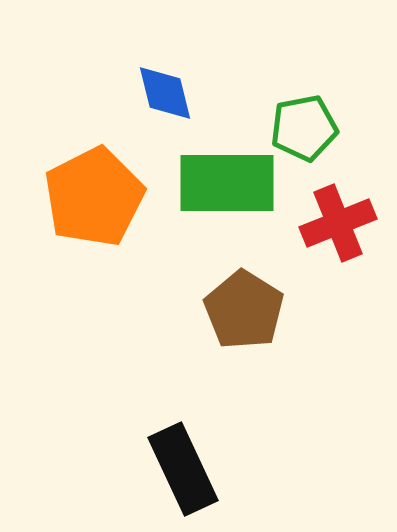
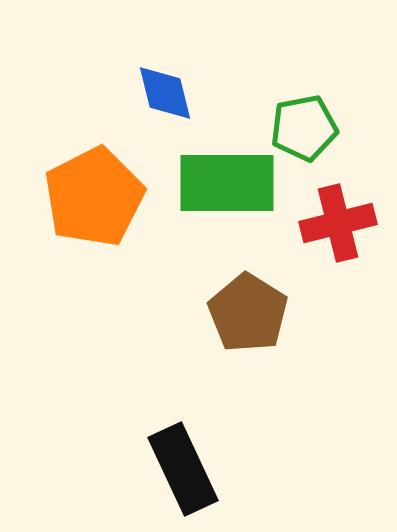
red cross: rotated 8 degrees clockwise
brown pentagon: moved 4 px right, 3 px down
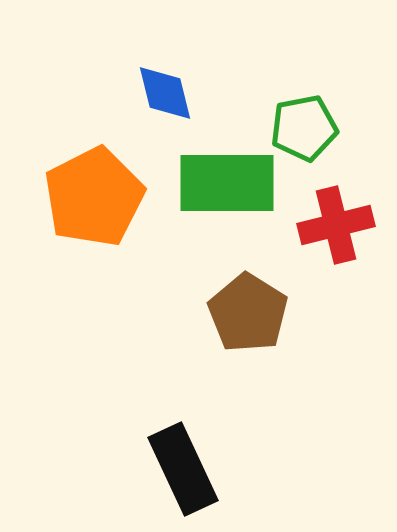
red cross: moved 2 px left, 2 px down
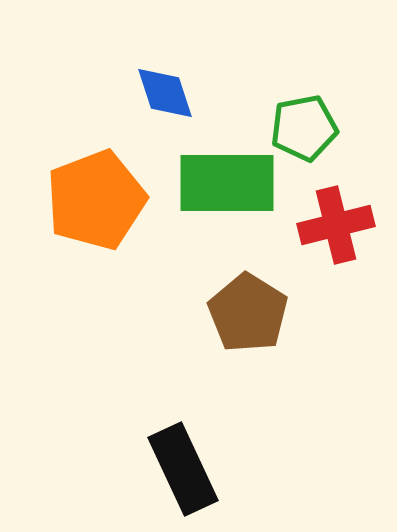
blue diamond: rotated 4 degrees counterclockwise
orange pentagon: moved 2 px right, 3 px down; rotated 6 degrees clockwise
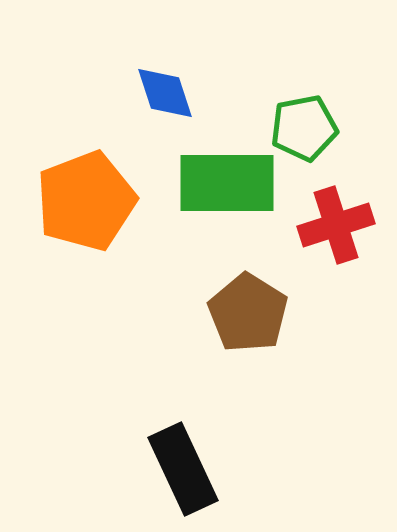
orange pentagon: moved 10 px left, 1 px down
red cross: rotated 4 degrees counterclockwise
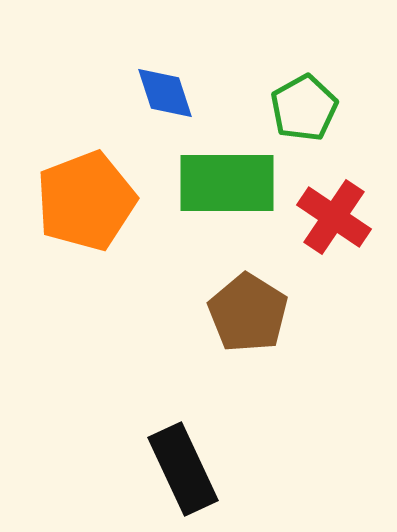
green pentagon: moved 20 px up; rotated 18 degrees counterclockwise
red cross: moved 2 px left, 8 px up; rotated 38 degrees counterclockwise
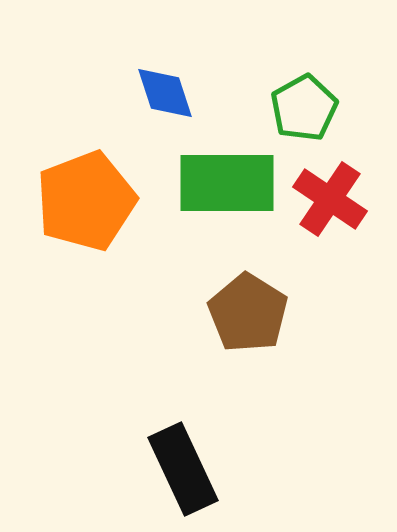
red cross: moved 4 px left, 18 px up
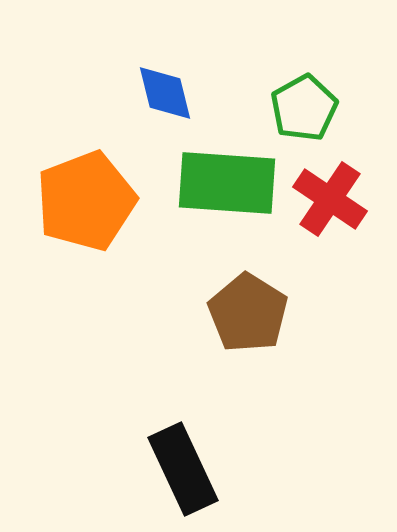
blue diamond: rotated 4 degrees clockwise
green rectangle: rotated 4 degrees clockwise
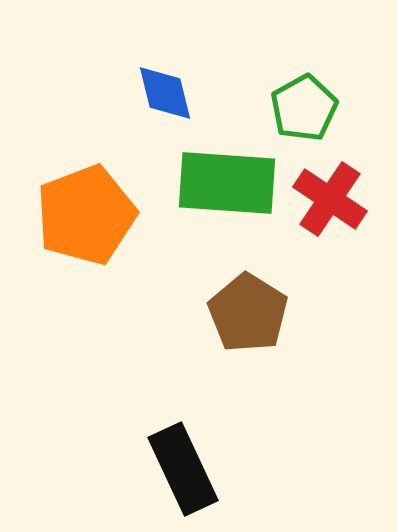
orange pentagon: moved 14 px down
